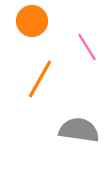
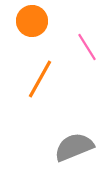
gray semicircle: moved 5 px left, 17 px down; rotated 30 degrees counterclockwise
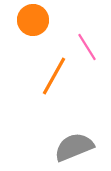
orange circle: moved 1 px right, 1 px up
orange line: moved 14 px right, 3 px up
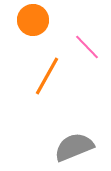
pink line: rotated 12 degrees counterclockwise
orange line: moved 7 px left
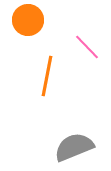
orange circle: moved 5 px left
orange line: rotated 18 degrees counterclockwise
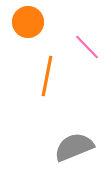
orange circle: moved 2 px down
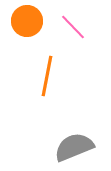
orange circle: moved 1 px left, 1 px up
pink line: moved 14 px left, 20 px up
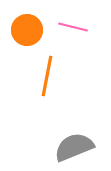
orange circle: moved 9 px down
pink line: rotated 32 degrees counterclockwise
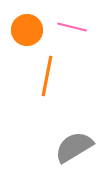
pink line: moved 1 px left
gray semicircle: rotated 9 degrees counterclockwise
